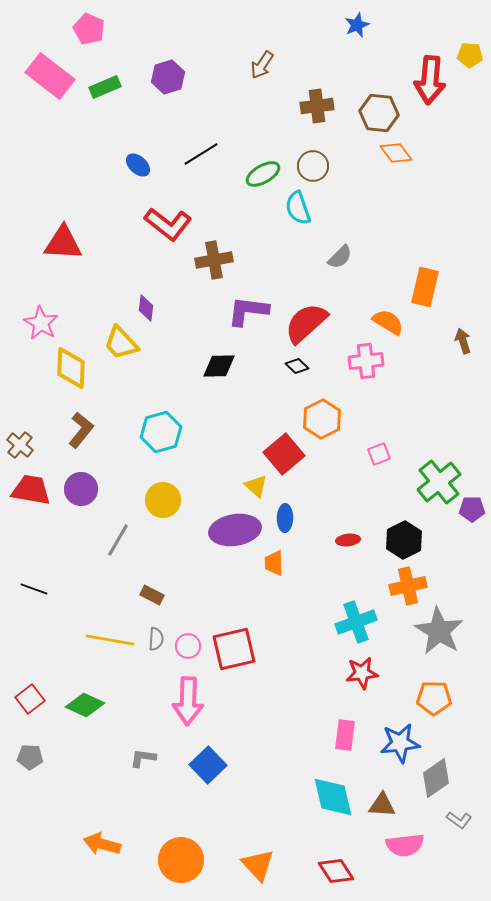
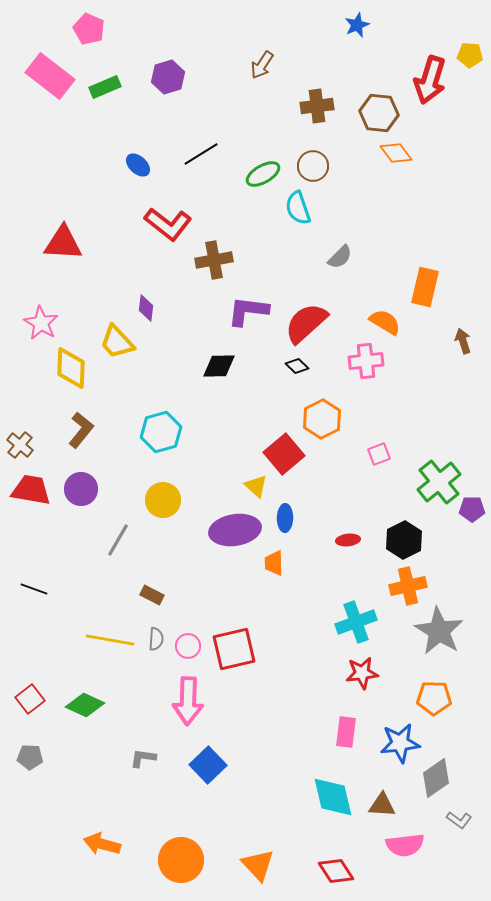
red arrow at (430, 80): rotated 12 degrees clockwise
orange semicircle at (388, 322): moved 3 px left
yellow trapezoid at (121, 343): moved 4 px left, 1 px up
pink rectangle at (345, 735): moved 1 px right, 3 px up
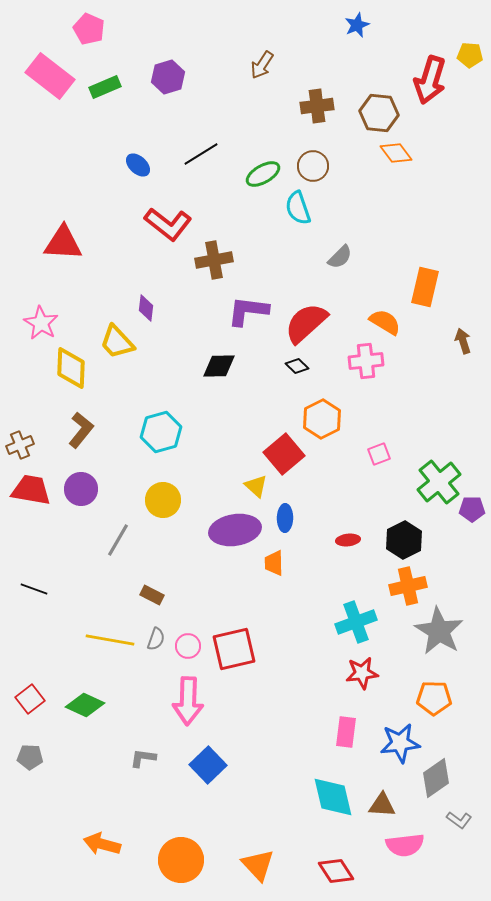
brown cross at (20, 445): rotated 28 degrees clockwise
gray semicircle at (156, 639): rotated 15 degrees clockwise
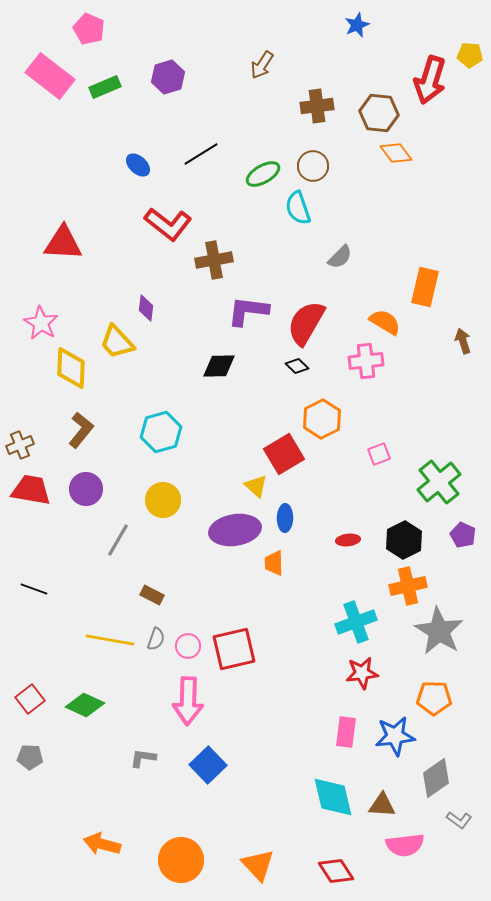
red semicircle at (306, 323): rotated 18 degrees counterclockwise
red square at (284, 454): rotated 9 degrees clockwise
purple circle at (81, 489): moved 5 px right
purple pentagon at (472, 509): moved 9 px left, 26 px down; rotated 25 degrees clockwise
blue star at (400, 743): moved 5 px left, 7 px up
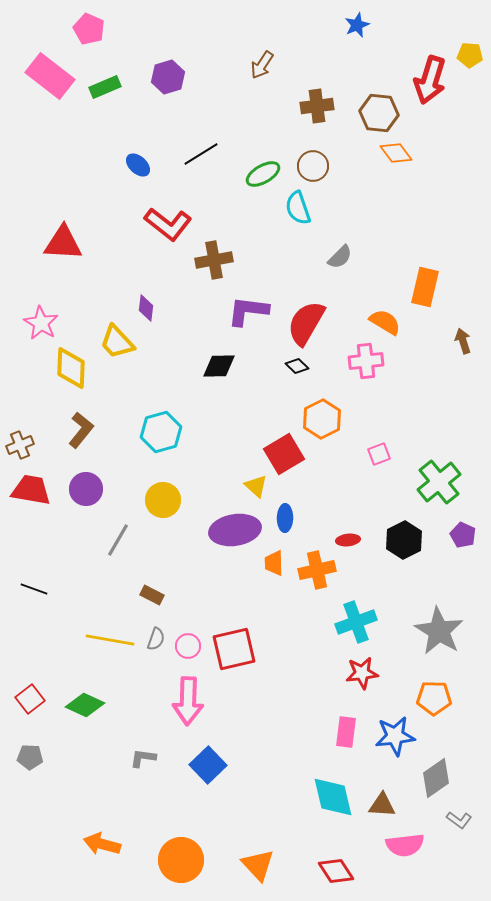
orange cross at (408, 586): moved 91 px left, 16 px up
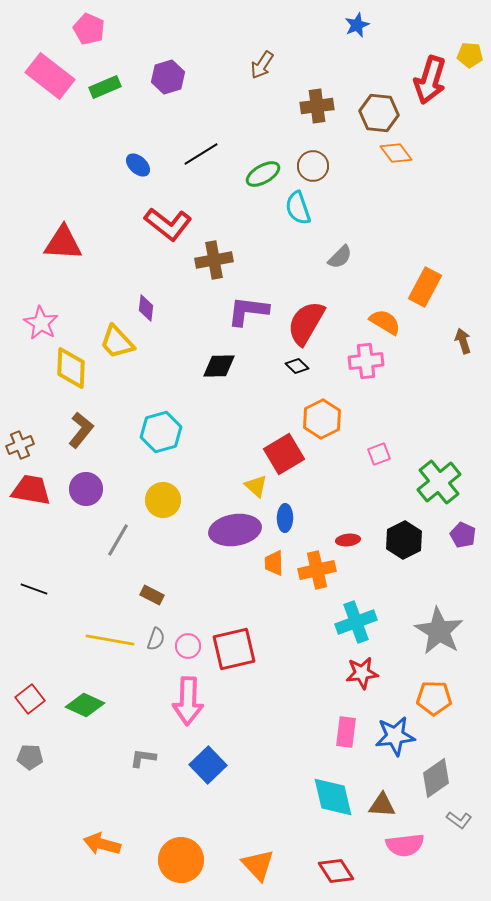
orange rectangle at (425, 287): rotated 15 degrees clockwise
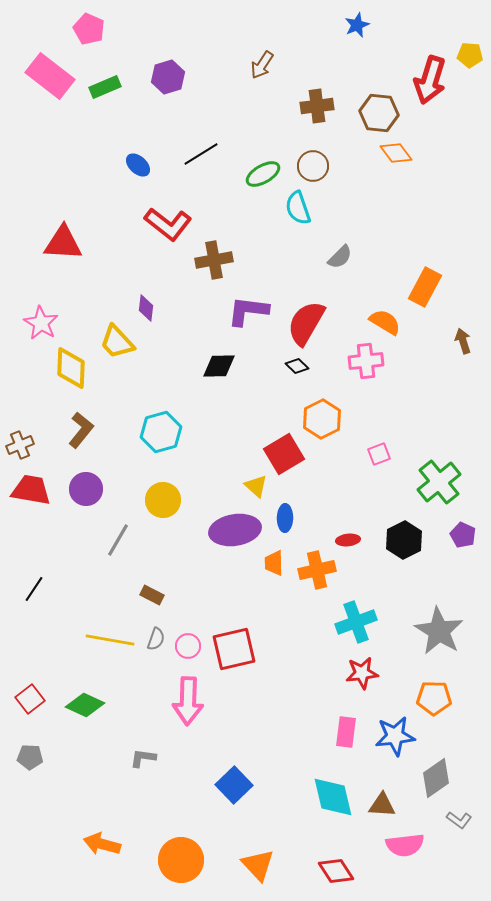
black line at (34, 589): rotated 76 degrees counterclockwise
blue square at (208, 765): moved 26 px right, 20 px down
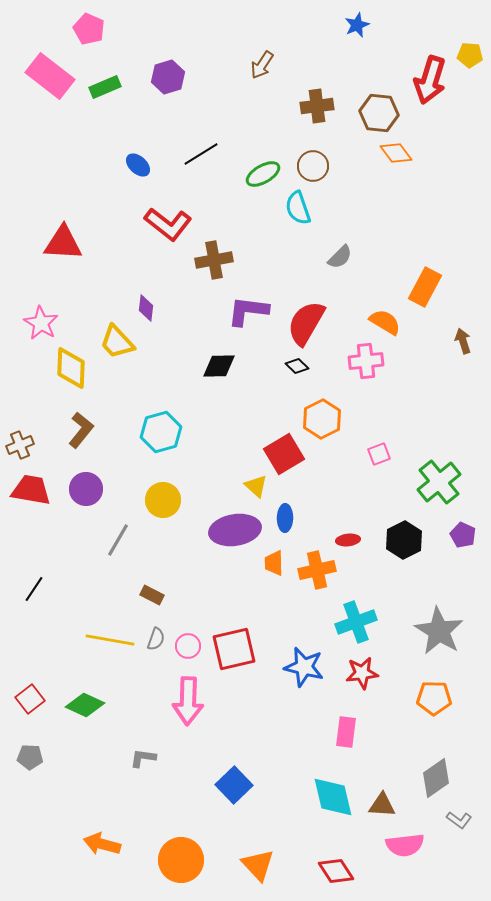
blue star at (395, 736): moved 91 px left, 69 px up; rotated 21 degrees clockwise
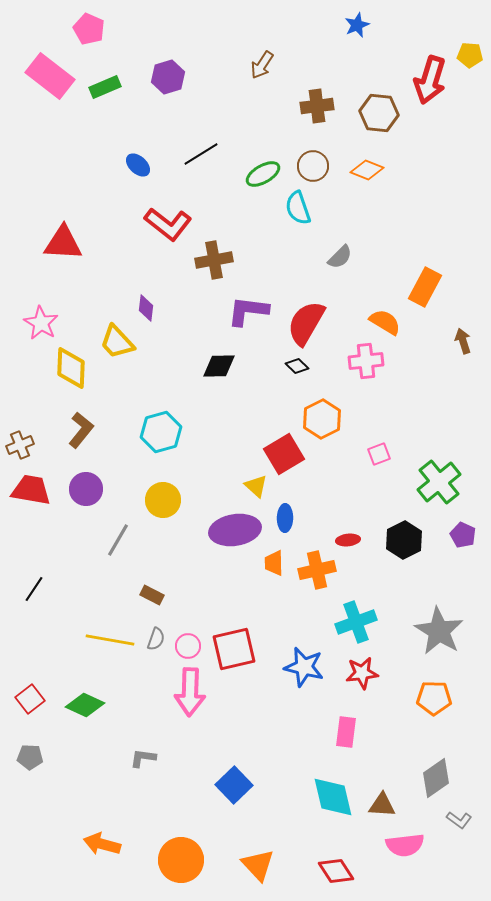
orange diamond at (396, 153): moved 29 px left, 17 px down; rotated 32 degrees counterclockwise
pink arrow at (188, 701): moved 2 px right, 9 px up
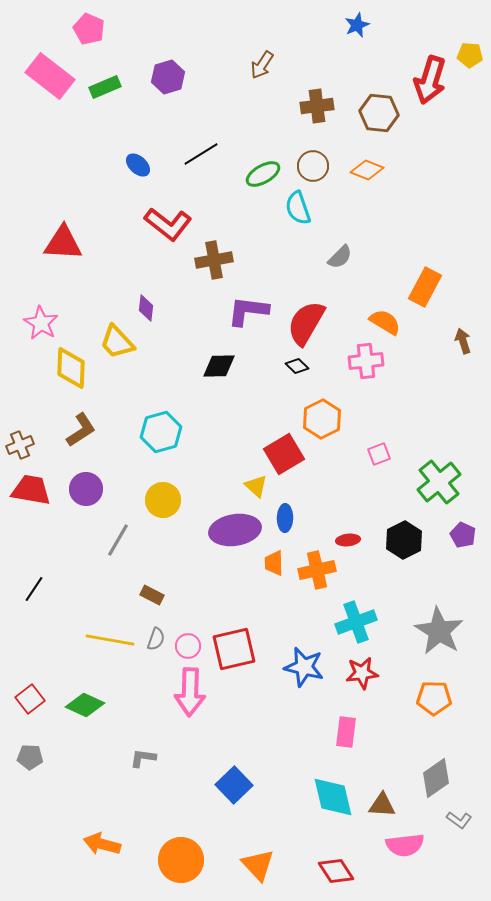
brown L-shape at (81, 430): rotated 18 degrees clockwise
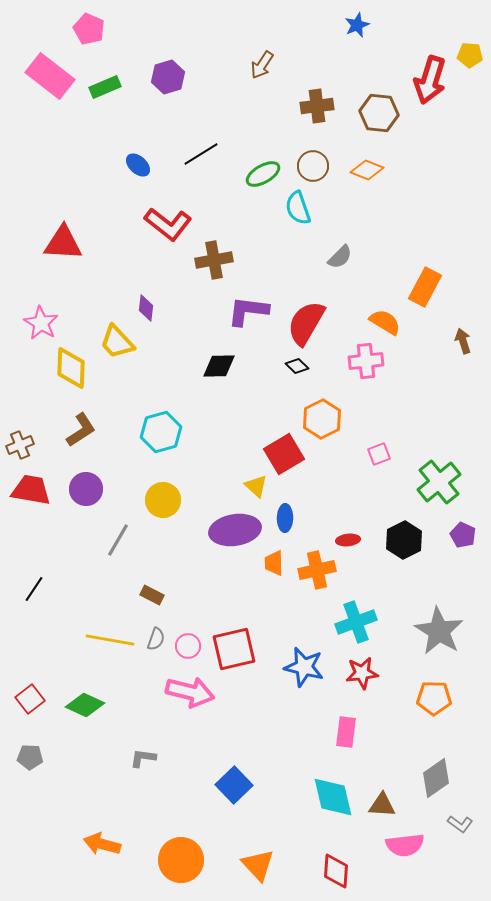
pink arrow at (190, 692): rotated 78 degrees counterclockwise
gray L-shape at (459, 820): moved 1 px right, 4 px down
red diamond at (336, 871): rotated 36 degrees clockwise
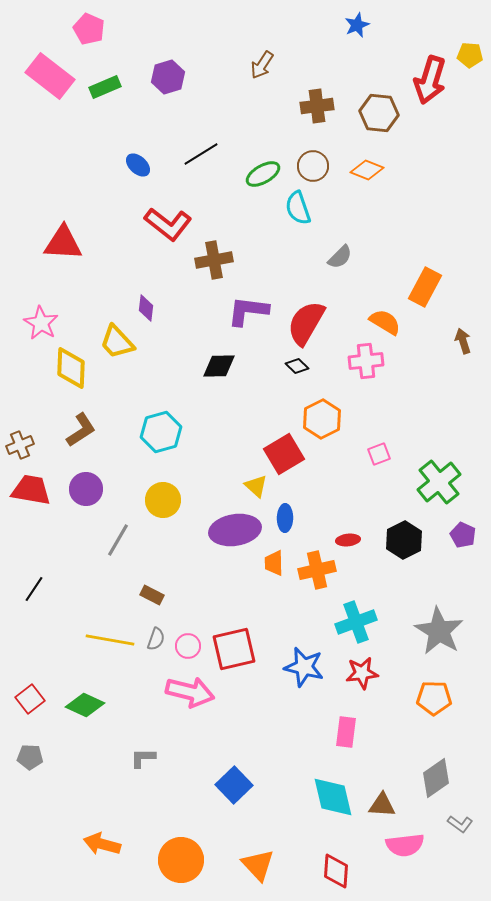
gray L-shape at (143, 758): rotated 8 degrees counterclockwise
